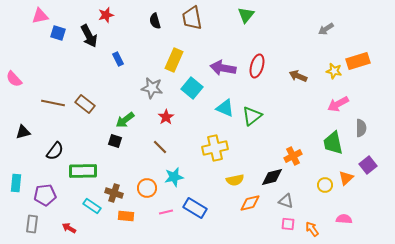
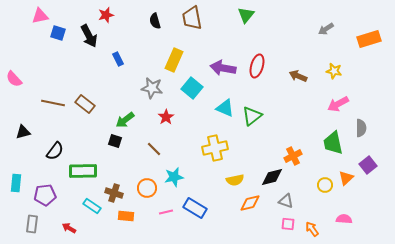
orange rectangle at (358, 61): moved 11 px right, 22 px up
brown line at (160, 147): moved 6 px left, 2 px down
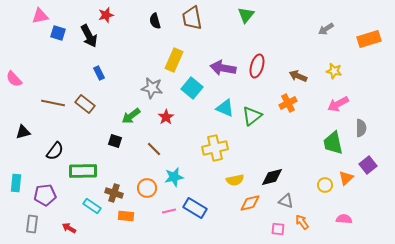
blue rectangle at (118, 59): moved 19 px left, 14 px down
green arrow at (125, 120): moved 6 px right, 4 px up
orange cross at (293, 156): moved 5 px left, 53 px up
pink line at (166, 212): moved 3 px right, 1 px up
pink square at (288, 224): moved 10 px left, 5 px down
orange arrow at (312, 229): moved 10 px left, 7 px up
